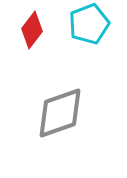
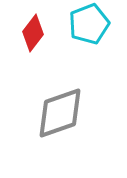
red diamond: moved 1 px right, 3 px down
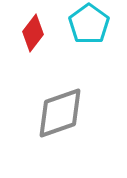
cyan pentagon: rotated 15 degrees counterclockwise
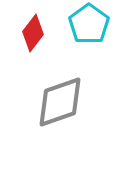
gray diamond: moved 11 px up
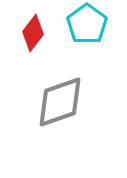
cyan pentagon: moved 2 px left
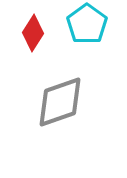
red diamond: rotated 6 degrees counterclockwise
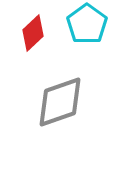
red diamond: rotated 15 degrees clockwise
